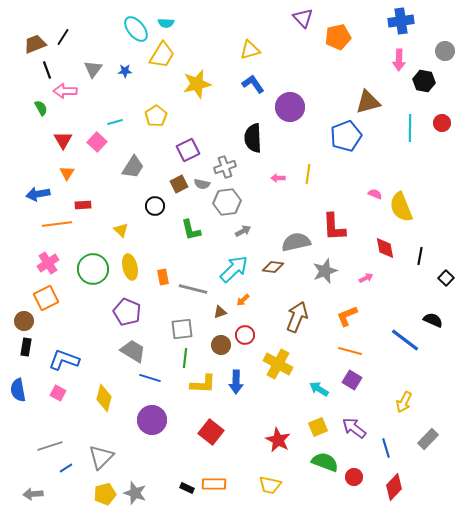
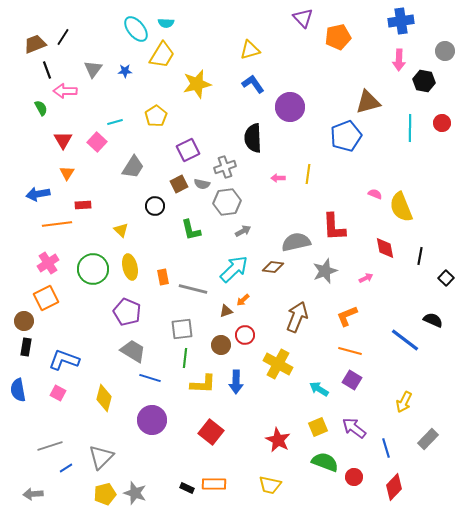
brown triangle at (220, 312): moved 6 px right, 1 px up
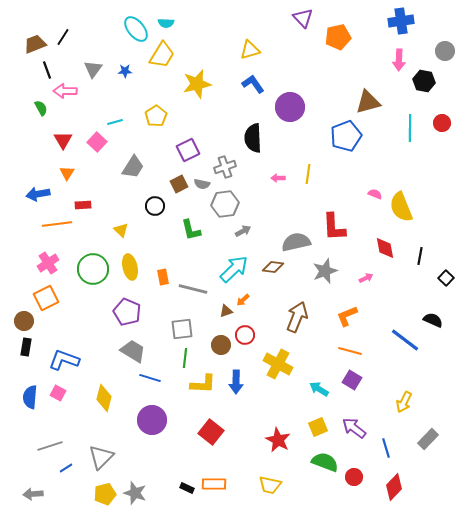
gray hexagon at (227, 202): moved 2 px left, 2 px down
blue semicircle at (18, 390): moved 12 px right, 7 px down; rotated 15 degrees clockwise
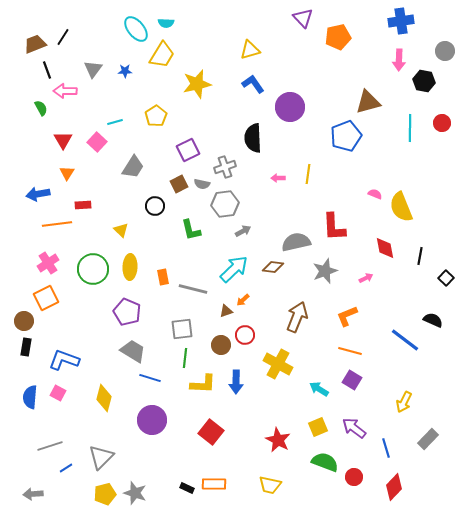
yellow ellipse at (130, 267): rotated 15 degrees clockwise
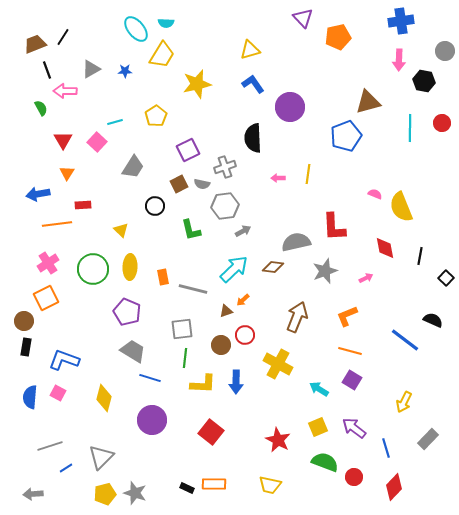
gray triangle at (93, 69): moved 2 px left; rotated 24 degrees clockwise
gray hexagon at (225, 204): moved 2 px down
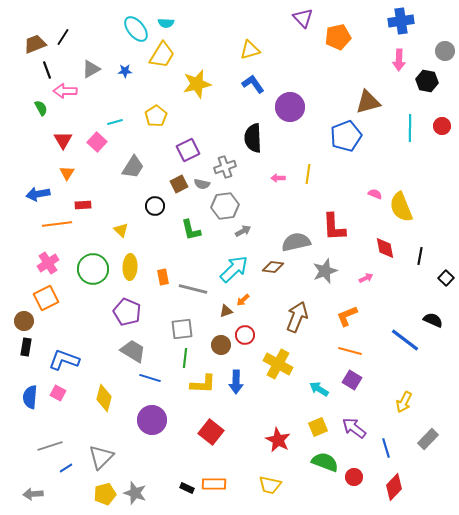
black hexagon at (424, 81): moved 3 px right
red circle at (442, 123): moved 3 px down
